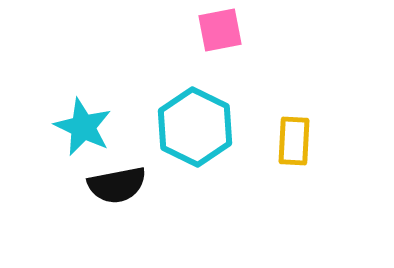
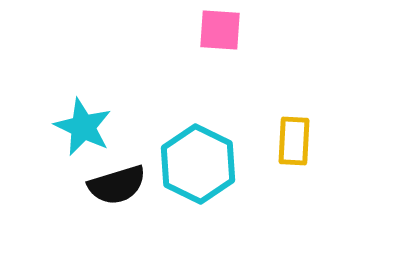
pink square: rotated 15 degrees clockwise
cyan hexagon: moved 3 px right, 37 px down
black semicircle: rotated 6 degrees counterclockwise
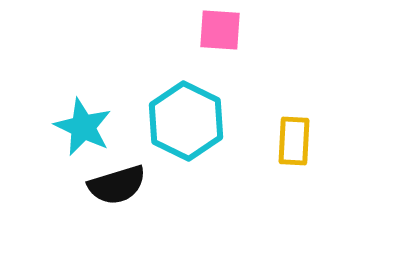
cyan hexagon: moved 12 px left, 43 px up
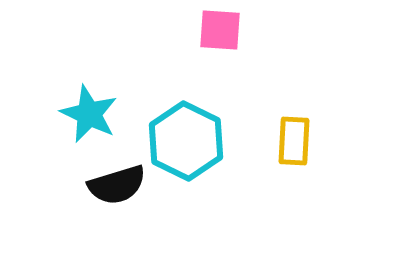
cyan hexagon: moved 20 px down
cyan star: moved 6 px right, 13 px up
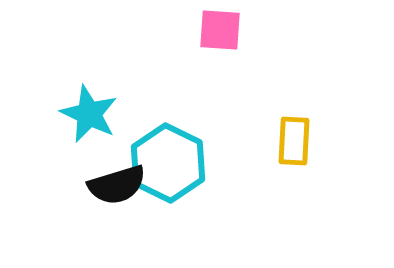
cyan hexagon: moved 18 px left, 22 px down
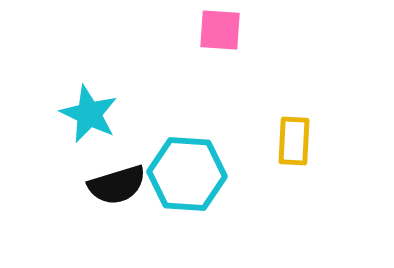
cyan hexagon: moved 19 px right, 11 px down; rotated 22 degrees counterclockwise
